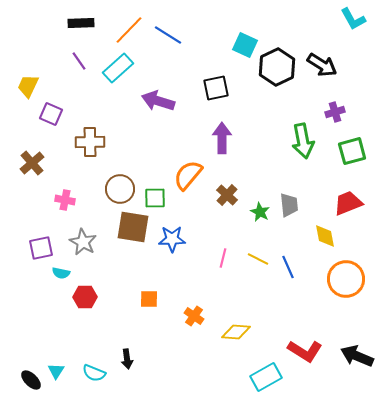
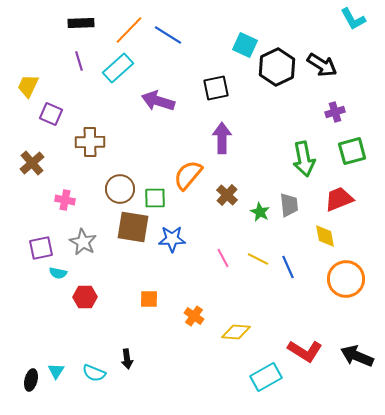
purple line at (79, 61): rotated 18 degrees clockwise
green arrow at (303, 141): moved 1 px right, 18 px down
red trapezoid at (348, 203): moved 9 px left, 4 px up
pink line at (223, 258): rotated 42 degrees counterclockwise
cyan semicircle at (61, 273): moved 3 px left
black ellipse at (31, 380): rotated 60 degrees clockwise
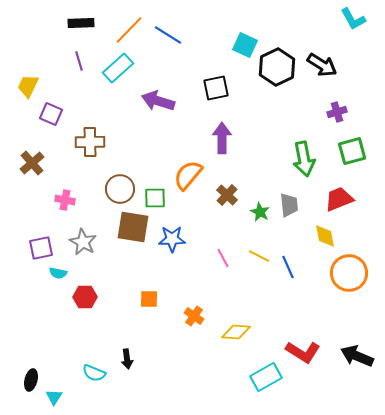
purple cross at (335, 112): moved 2 px right
yellow line at (258, 259): moved 1 px right, 3 px up
orange circle at (346, 279): moved 3 px right, 6 px up
red L-shape at (305, 351): moved 2 px left, 1 px down
cyan triangle at (56, 371): moved 2 px left, 26 px down
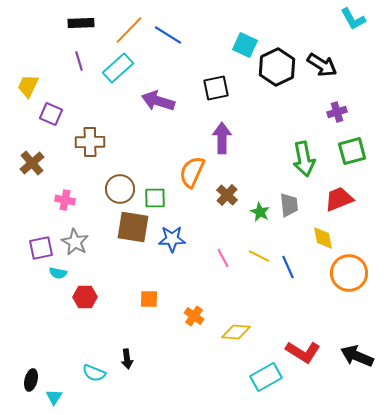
orange semicircle at (188, 175): moved 4 px right, 3 px up; rotated 16 degrees counterclockwise
yellow diamond at (325, 236): moved 2 px left, 2 px down
gray star at (83, 242): moved 8 px left
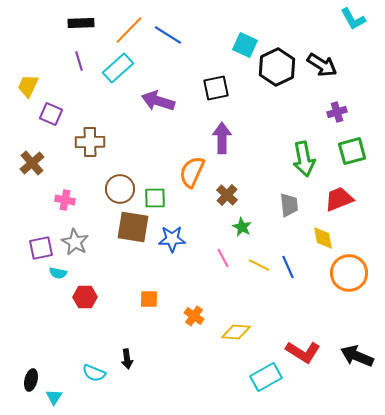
green star at (260, 212): moved 18 px left, 15 px down
yellow line at (259, 256): moved 9 px down
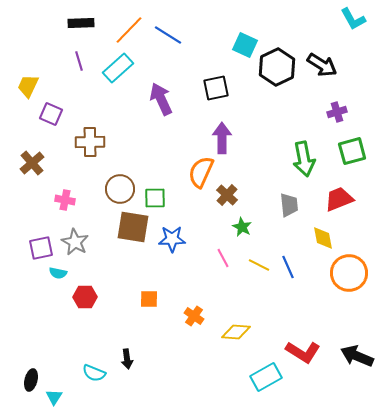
purple arrow at (158, 101): moved 3 px right, 2 px up; rotated 48 degrees clockwise
orange semicircle at (192, 172): moved 9 px right
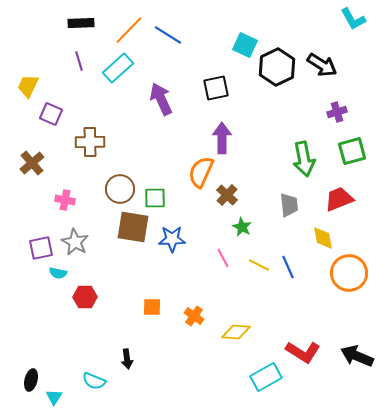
orange square at (149, 299): moved 3 px right, 8 px down
cyan semicircle at (94, 373): moved 8 px down
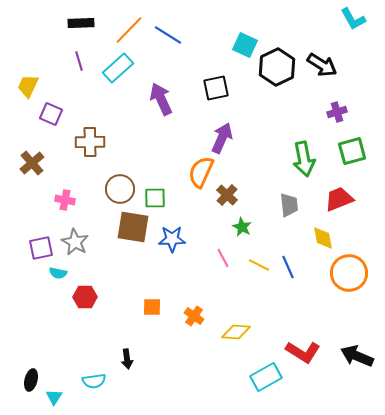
purple arrow at (222, 138): rotated 24 degrees clockwise
cyan semicircle at (94, 381): rotated 30 degrees counterclockwise
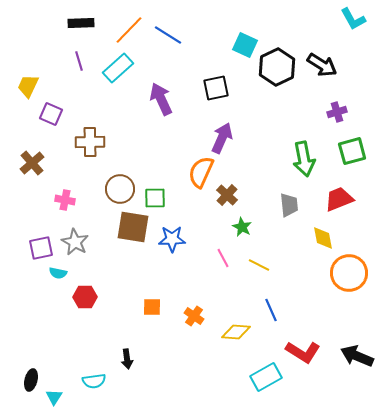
blue line at (288, 267): moved 17 px left, 43 px down
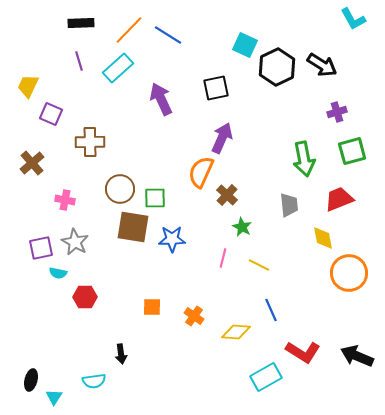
pink line at (223, 258): rotated 42 degrees clockwise
black arrow at (127, 359): moved 6 px left, 5 px up
